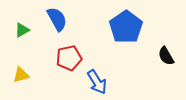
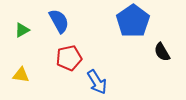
blue semicircle: moved 2 px right, 2 px down
blue pentagon: moved 7 px right, 6 px up
black semicircle: moved 4 px left, 4 px up
yellow triangle: rotated 24 degrees clockwise
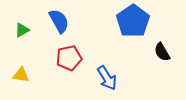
blue arrow: moved 10 px right, 4 px up
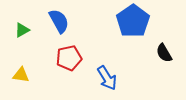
black semicircle: moved 2 px right, 1 px down
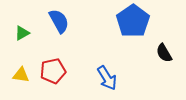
green triangle: moved 3 px down
red pentagon: moved 16 px left, 13 px down
